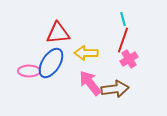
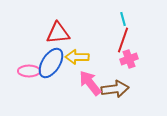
yellow arrow: moved 9 px left, 4 px down
pink cross: rotated 12 degrees clockwise
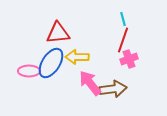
brown arrow: moved 2 px left
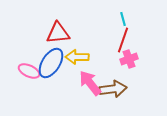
pink ellipse: rotated 25 degrees clockwise
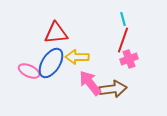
red triangle: moved 2 px left
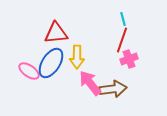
red line: moved 1 px left
yellow arrow: rotated 90 degrees counterclockwise
pink ellipse: rotated 10 degrees clockwise
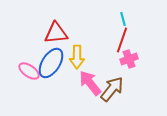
brown arrow: moved 1 px left; rotated 44 degrees counterclockwise
